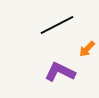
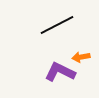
orange arrow: moved 6 px left, 8 px down; rotated 36 degrees clockwise
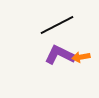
purple L-shape: moved 17 px up
